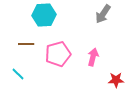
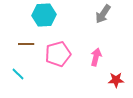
pink arrow: moved 3 px right
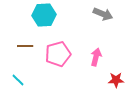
gray arrow: rotated 102 degrees counterclockwise
brown line: moved 1 px left, 2 px down
cyan line: moved 6 px down
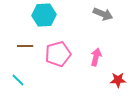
red star: moved 2 px right
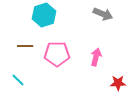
cyan hexagon: rotated 15 degrees counterclockwise
pink pentagon: moved 1 px left; rotated 15 degrees clockwise
red star: moved 3 px down
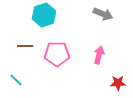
pink arrow: moved 3 px right, 2 px up
cyan line: moved 2 px left
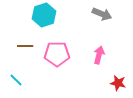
gray arrow: moved 1 px left
red star: rotated 14 degrees clockwise
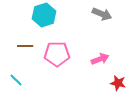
pink arrow: moved 1 px right, 4 px down; rotated 54 degrees clockwise
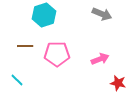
cyan line: moved 1 px right
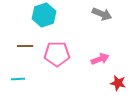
cyan line: moved 1 px right, 1 px up; rotated 48 degrees counterclockwise
